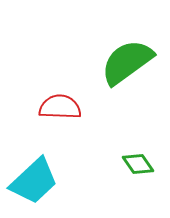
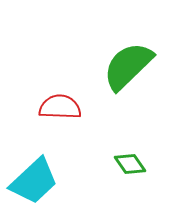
green semicircle: moved 1 px right, 4 px down; rotated 8 degrees counterclockwise
green diamond: moved 8 px left
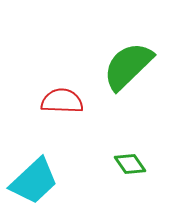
red semicircle: moved 2 px right, 6 px up
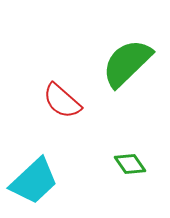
green semicircle: moved 1 px left, 3 px up
red semicircle: rotated 141 degrees counterclockwise
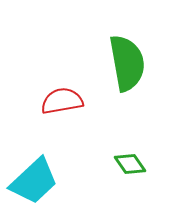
green semicircle: rotated 124 degrees clockwise
red semicircle: rotated 129 degrees clockwise
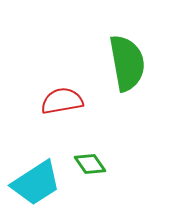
green diamond: moved 40 px left
cyan trapezoid: moved 2 px right, 2 px down; rotated 10 degrees clockwise
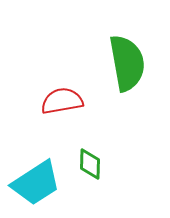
green diamond: rotated 36 degrees clockwise
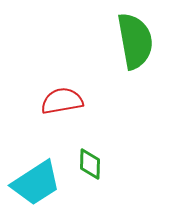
green semicircle: moved 8 px right, 22 px up
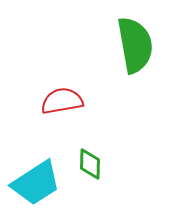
green semicircle: moved 4 px down
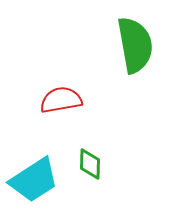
red semicircle: moved 1 px left, 1 px up
cyan trapezoid: moved 2 px left, 3 px up
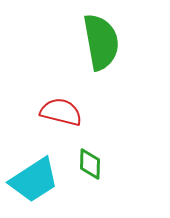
green semicircle: moved 34 px left, 3 px up
red semicircle: moved 12 px down; rotated 24 degrees clockwise
